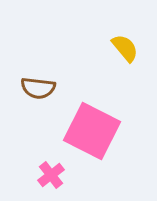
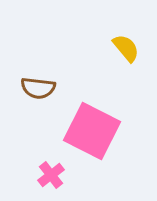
yellow semicircle: moved 1 px right
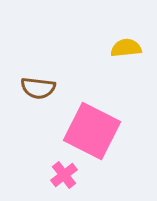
yellow semicircle: rotated 56 degrees counterclockwise
pink cross: moved 13 px right
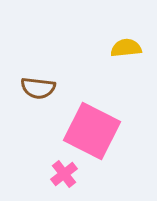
pink cross: moved 1 px up
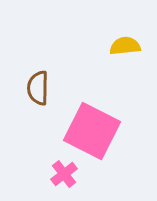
yellow semicircle: moved 1 px left, 2 px up
brown semicircle: rotated 84 degrees clockwise
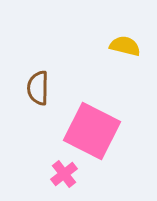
yellow semicircle: rotated 20 degrees clockwise
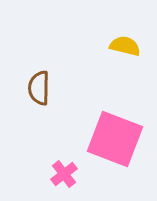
brown semicircle: moved 1 px right
pink square: moved 23 px right, 8 px down; rotated 6 degrees counterclockwise
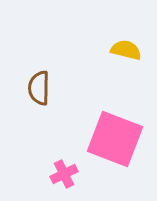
yellow semicircle: moved 1 px right, 4 px down
pink cross: rotated 12 degrees clockwise
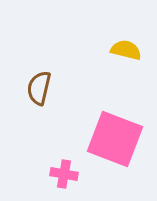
brown semicircle: rotated 12 degrees clockwise
pink cross: rotated 36 degrees clockwise
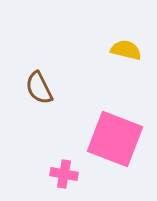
brown semicircle: rotated 40 degrees counterclockwise
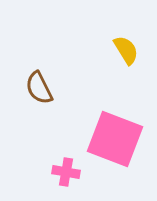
yellow semicircle: rotated 44 degrees clockwise
pink cross: moved 2 px right, 2 px up
